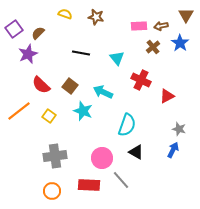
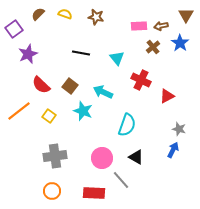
brown semicircle: moved 19 px up
black triangle: moved 5 px down
red rectangle: moved 5 px right, 8 px down
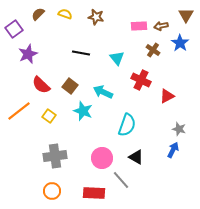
brown cross: moved 3 px down; rotated 16 degrees counterclockwise
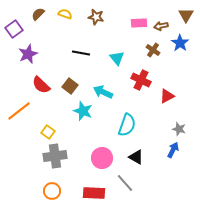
pink rectangle: moved 3 px up
yellow square: moved 1 px left, 16 px down
gray line: moved 4 px right, 3 px down
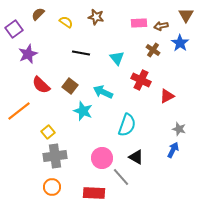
yellow semicircle: moved 1 px right, 8 px down; rotated 16 degrees clockwise
yellow square: rotated 16 degrees clockwise
gray line: moved 4 px left, 6 px up
orange circle: moved 4 px up
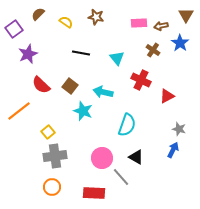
cyan arrow: rotated 12 degrees counterclockwise
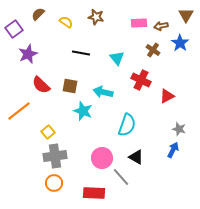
brown square: rotated 28 degrees counterclockwise
orange circle: moved 2 px right, 4 px up
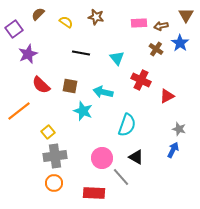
brown cross: moved 3 px right, 1 px up
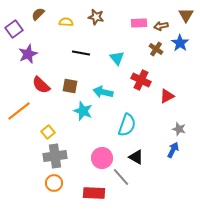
yellow semicircle: rotated 32 degrees counterclockwise
